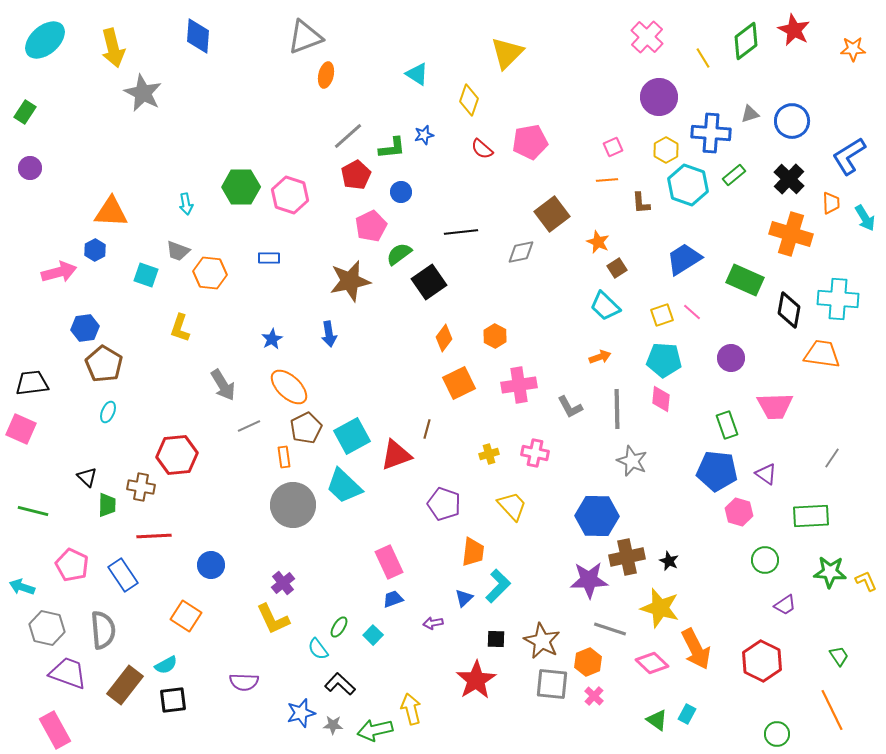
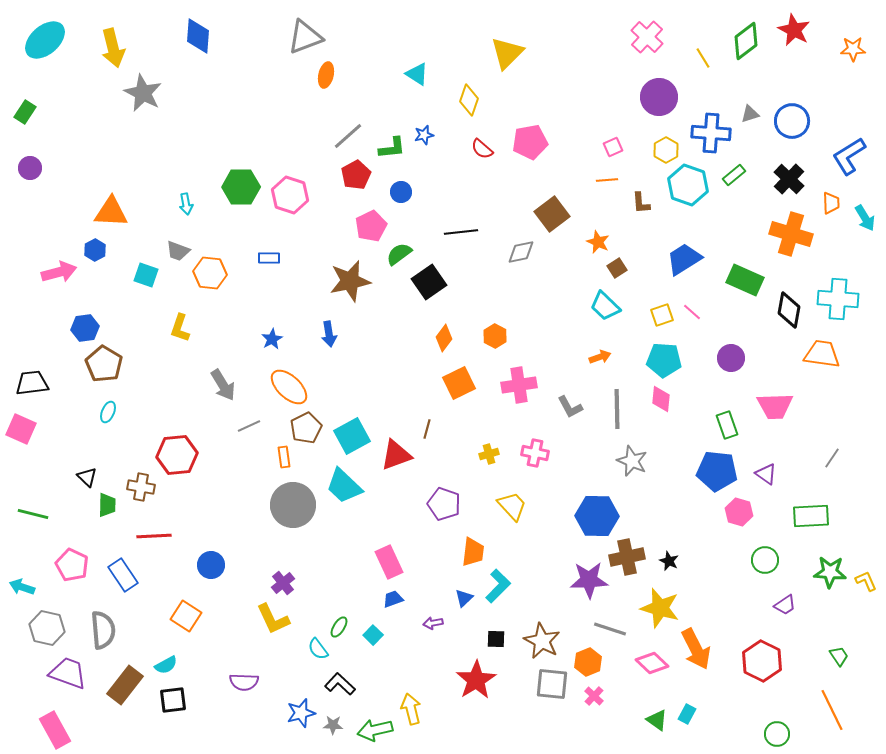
green line at (33, 511): moved 3 px down
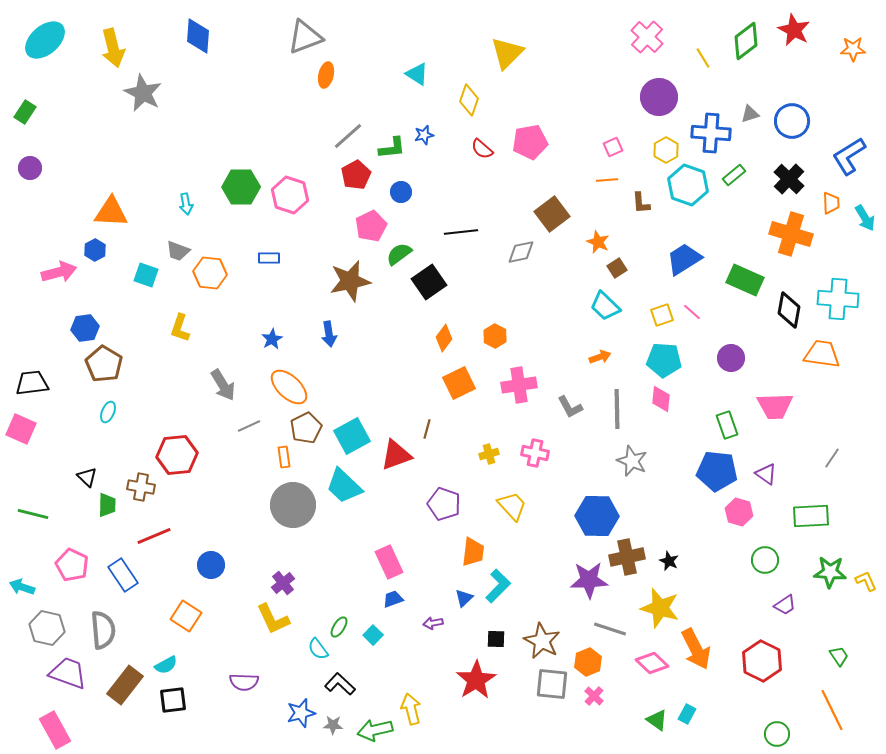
red line at (154, 536): rotated 20 degrees counterclockwise
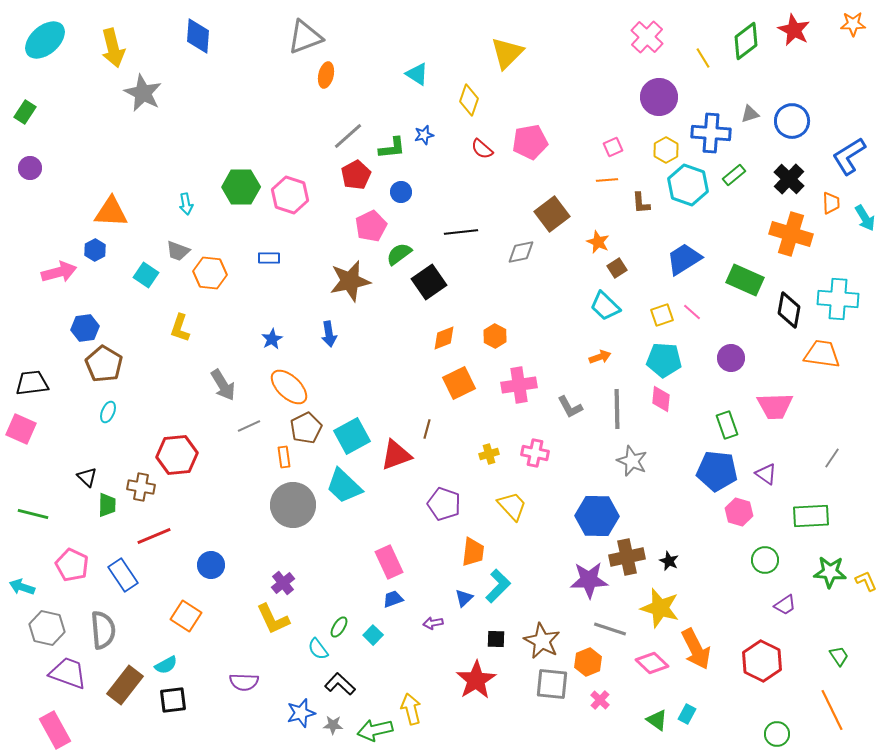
orange star at (853, 49): moved 25 px up
cyan square at (146, 275): rotated 15 degrees clockwise
orange diamond at (444, 338): rotated 32 degrees clockwise
pink cross at (594, 696): moved 6 px right, 4 px down
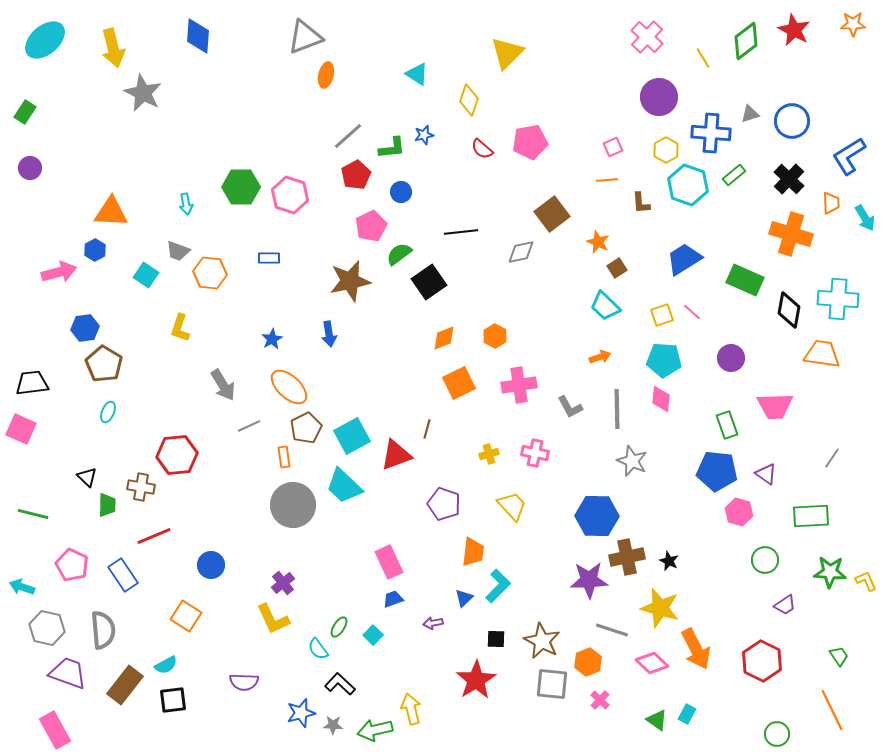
gray line at (610, 629): moved 2 px right, 1 px down
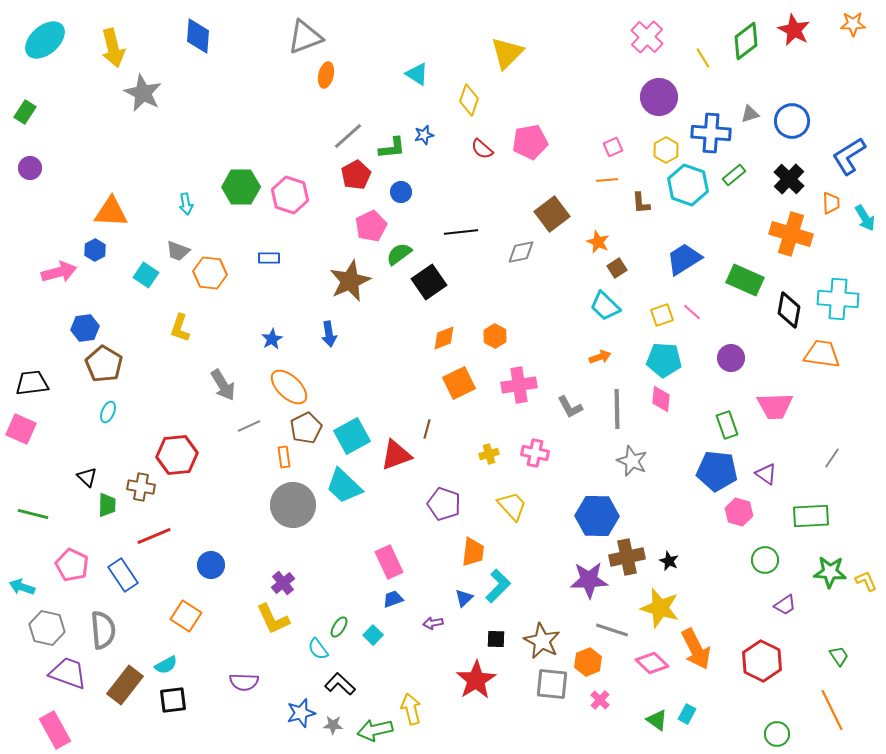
brown star at (350, 281): rotated 12 degrees counterclockwise
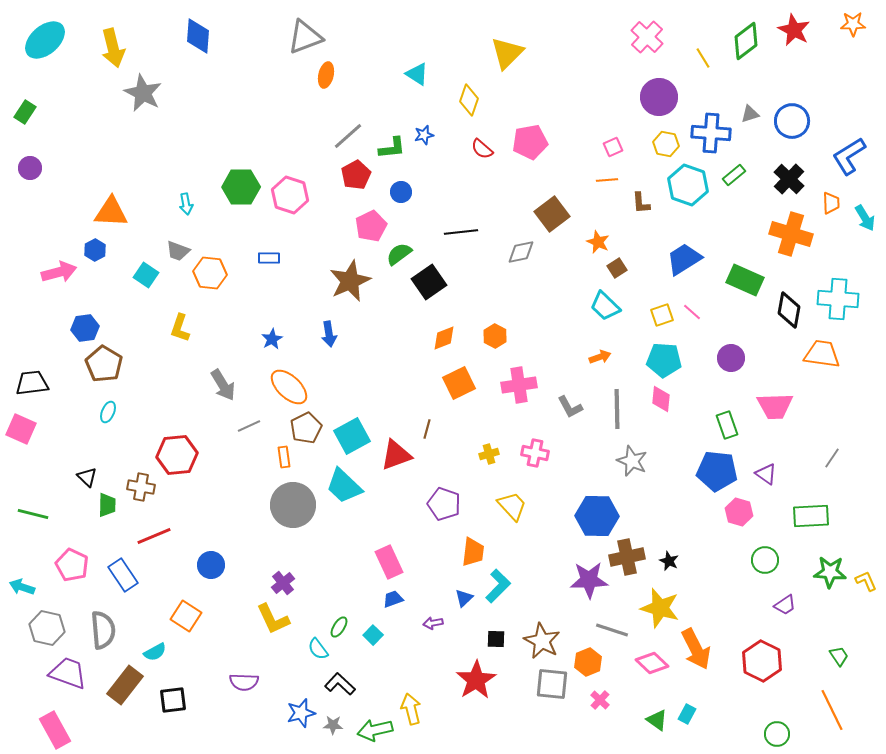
yellow hexagon at (666, 150): moved 6 px up; rotated 20 degrees counterclockwise
cyan semicircle at (166, 665): moved 11 px left, 13 px up
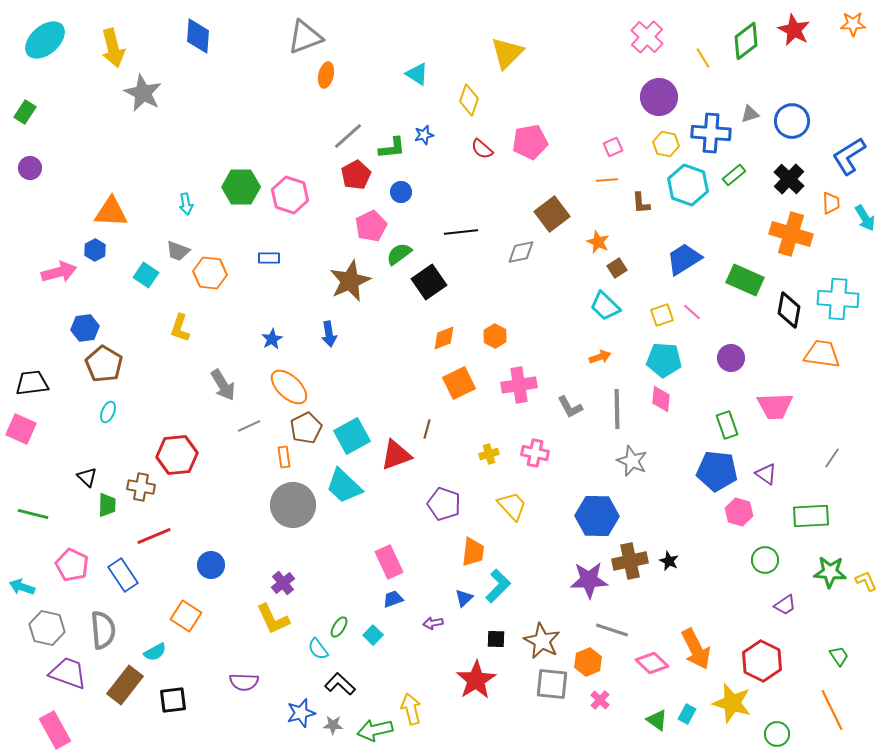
brown cross at (627, 557): moved 3 px right, 4 px down
yellow star at (660, 608): moved 72 px right, 95 px down
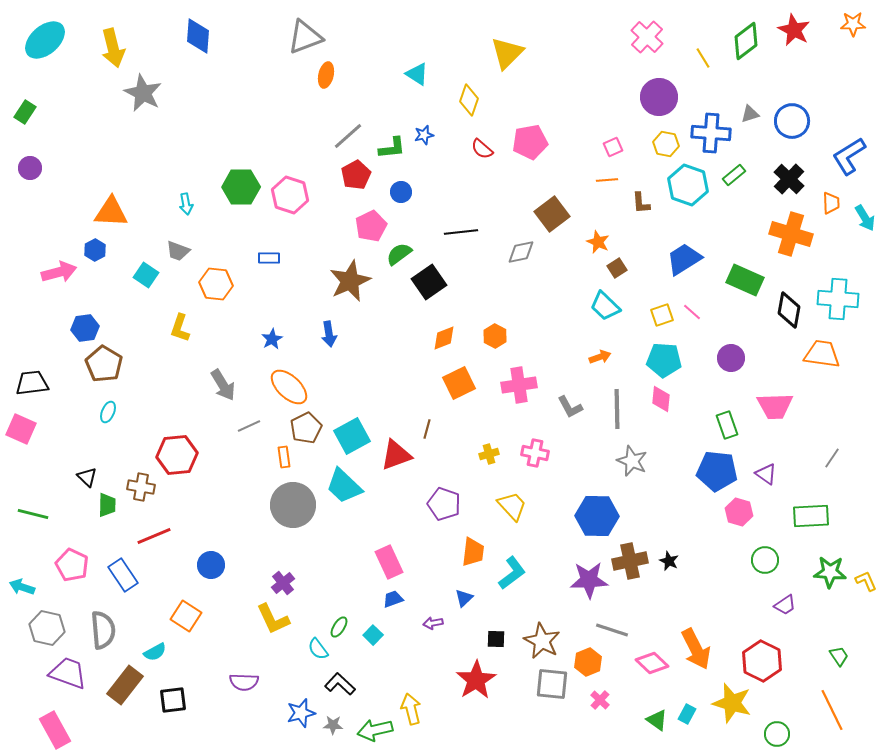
orange hexagon at (210, 273): moved 6 px right, 11 px down
cyan L-shape at (498, 586): moved 14 px right, 13 px up; rotated 8 degrees clockwise
